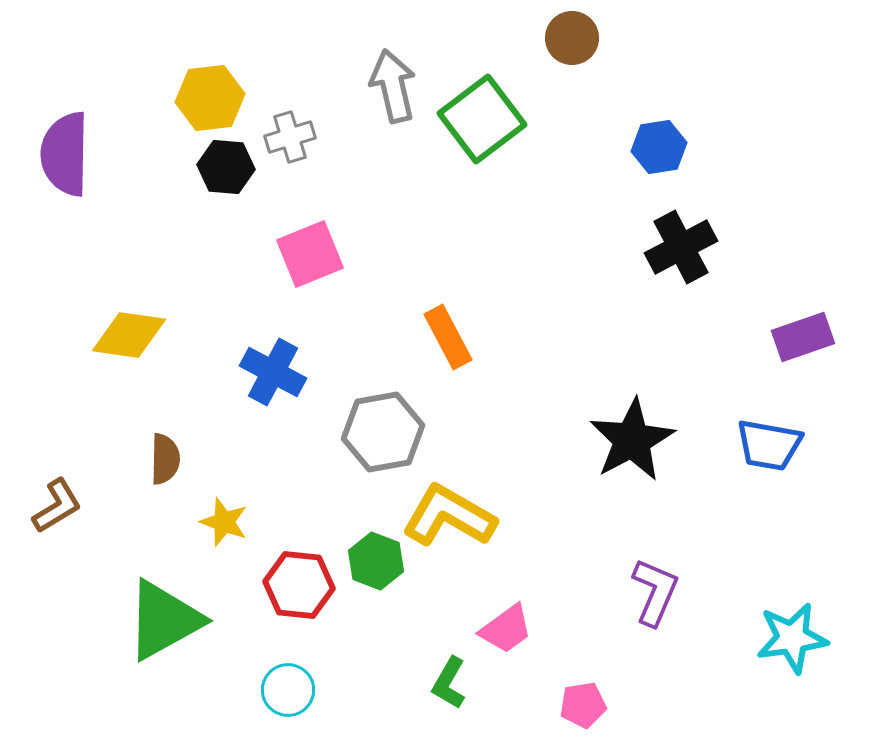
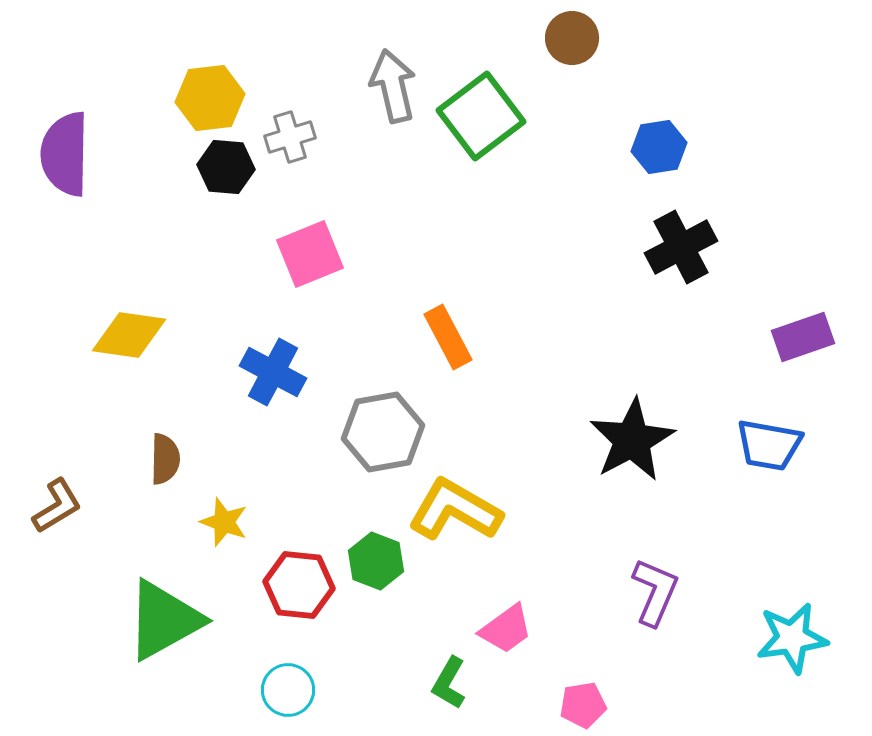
green square: moved 1 px left, 3 px up
yellow L-shape: moved 6 px right, 6 px up
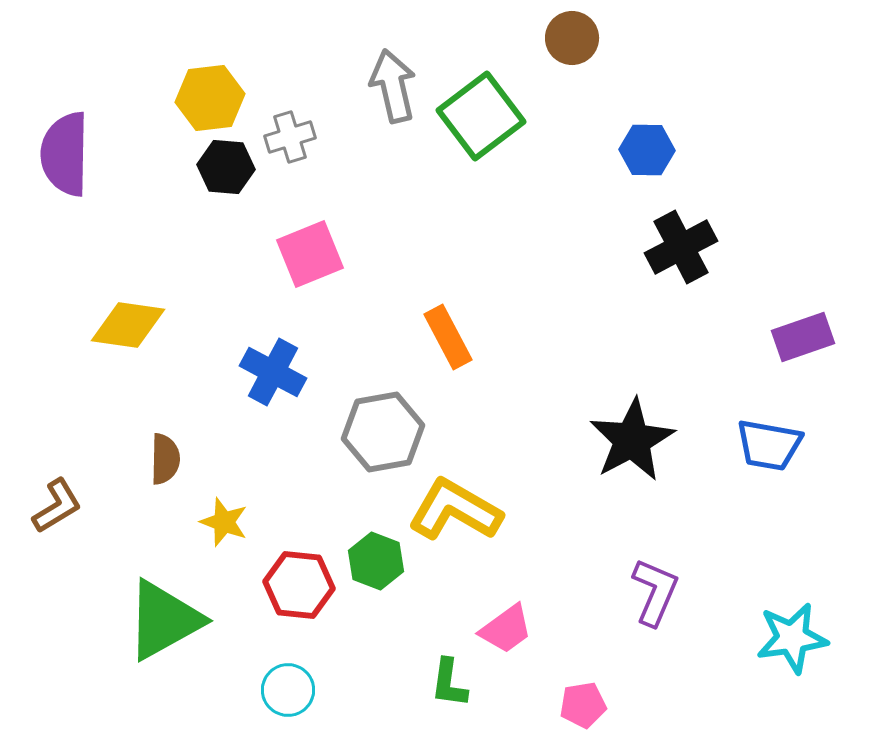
blue hexagon: moved 12 px left, 3 px down; rotated 10 degrees clockwise
yellow diamond: moved 1 px left, 10 px up
green L-shape: rotated 22 degrees counterclockwise
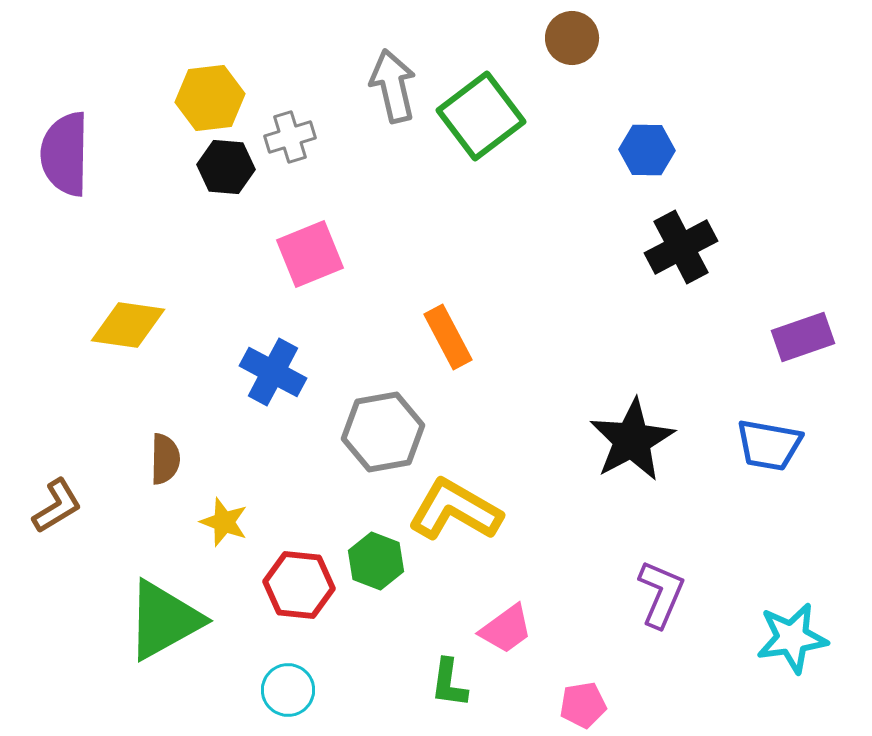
purple L-shape: moved 6 px right, 2 px down
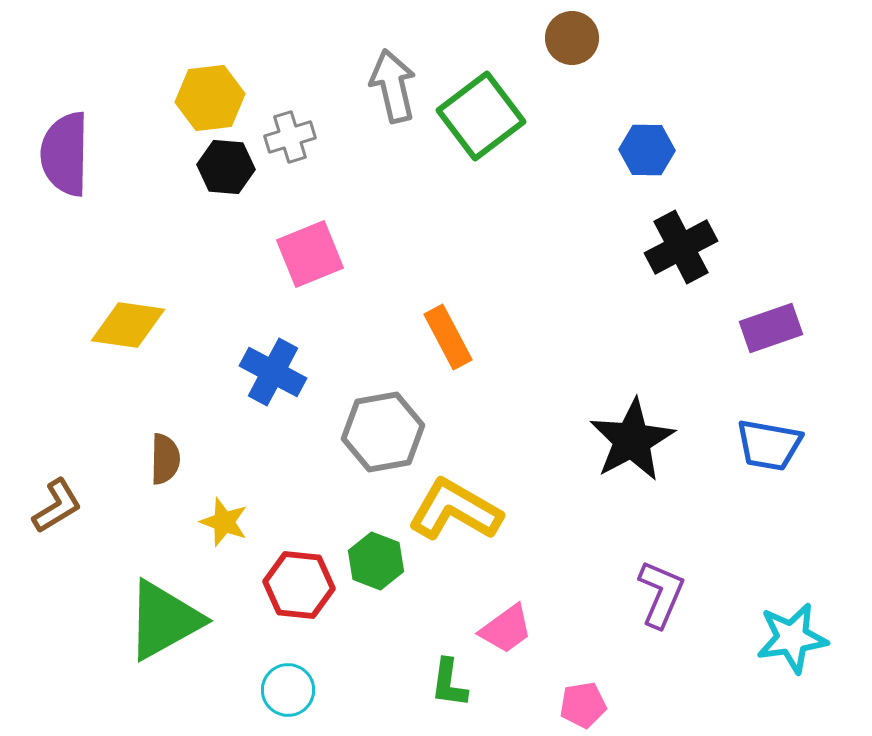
purple rectangle: moved 32 px left, 9 px up
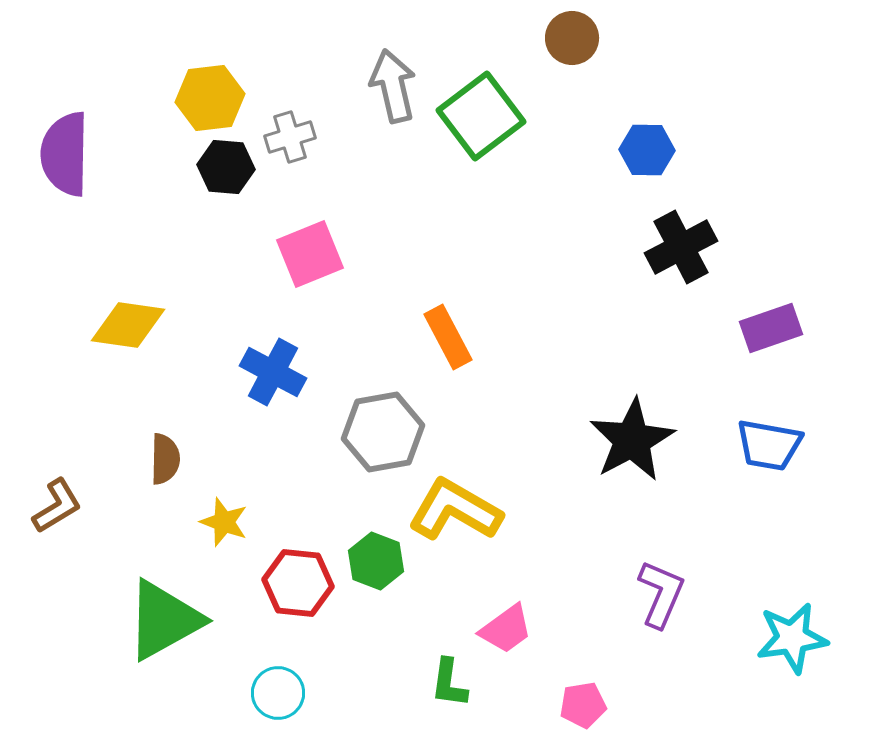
red hexagon: moved 1 px left, 2 px up
cyan circle: moved 10 px left, 3 px down
